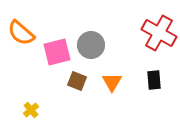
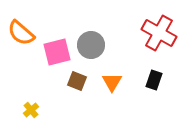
black rectangle: rotated 24 degrees clockwise
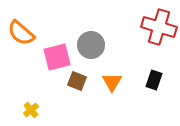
red cross: moved 6 px up; rotated 12 degrees counterclockwise
pink square: moved 5 px down
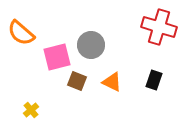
orange triangle: rotated 35 degrees counterclockwise
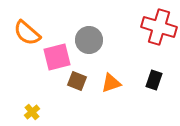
orange semicircle: moved 6 px right
gray circle: moved 2 px left, 5 px up
orange triangle: moved 1 px left, 1 px down; rotated 45 degrees counterclockwise
yellow cross: moved 1 px right, 2 px down
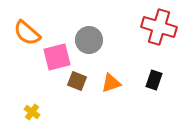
yellow cross: rotated 14 degrees counterclockwise
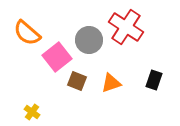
red cross: moved 33 px left; rotated 16 degrees clockwise
pink square: rotated 24 degrees counterclockwise
